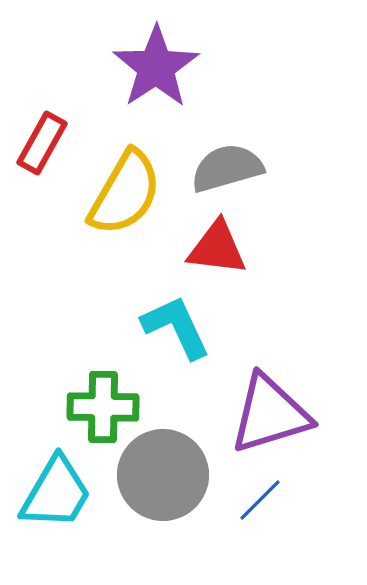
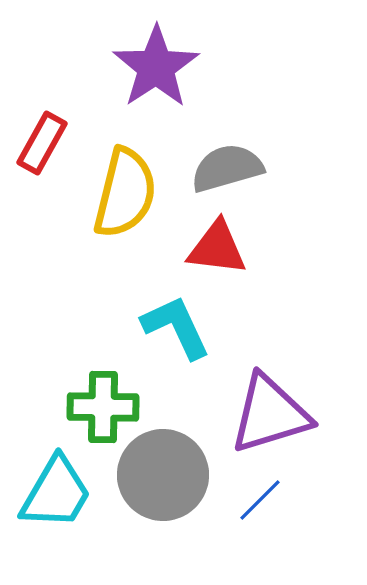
yellow semicircle: rotated 16 degrees counterclockwise
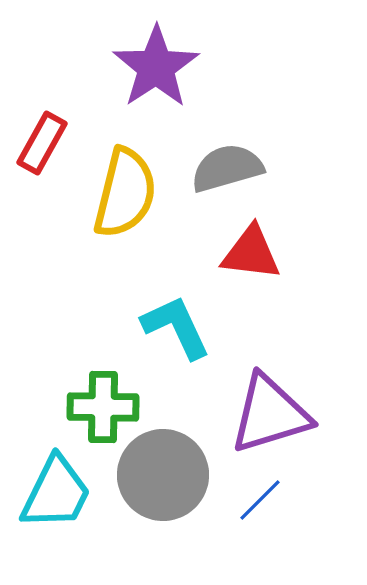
red triangle: moved 34 px right, 5 px down
cyan trapezoid: rotated 4 degrees counterclockwise
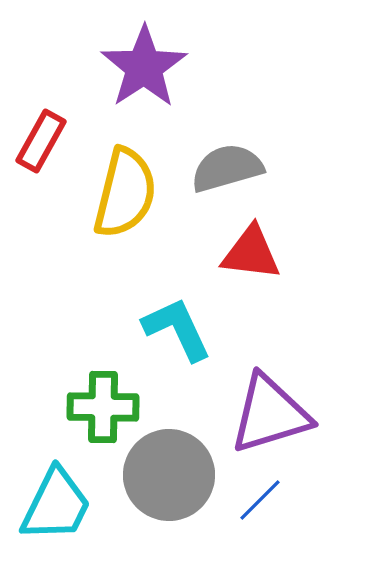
purple star: moved 12 px left
red rectangle: moved 1 px left, 2 px up
cyan L-shape: moved 1 px right, 2 px down
gray circle: moved 6 px right
cyan trapezoid: moved 12 px down
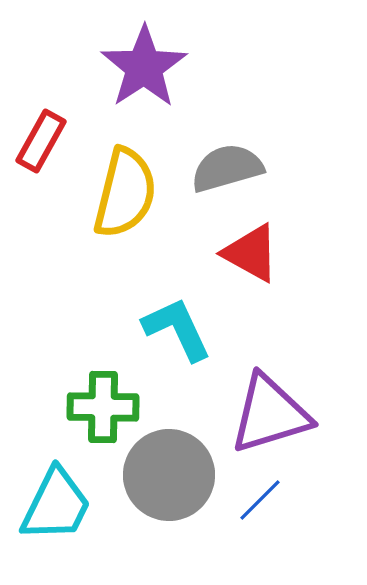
red triangle: rotated 22 degrees clockwise
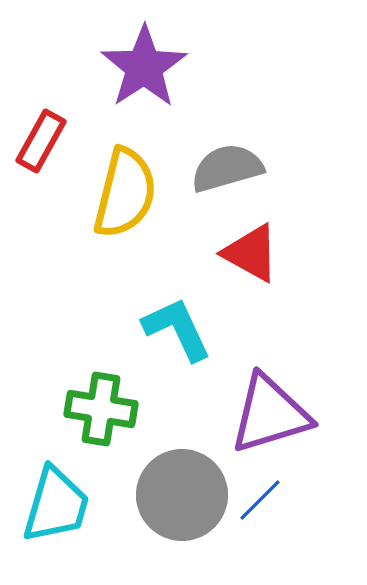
green cross: moved 2 px left, 2 px down; rotated 8 degrees clockwise
gray circle: moved 13 px right, 20 px down
cyan trapezoid: rotated 10 degrees counterclockwise
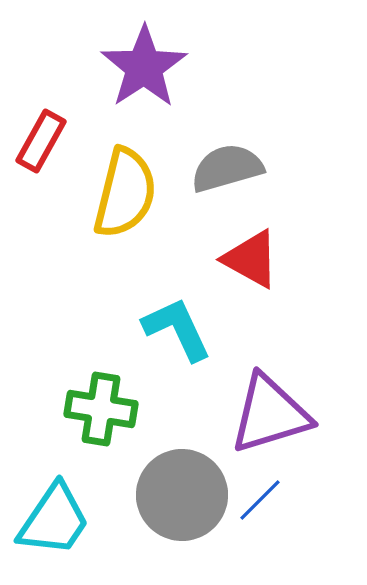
red triangle: moved 6 px down
cyan trapezoid: moved 2 px left, 15 px down; rotated 18 degrees clockwise
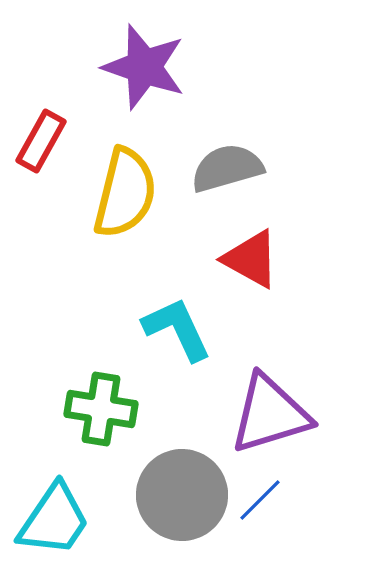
purple star: rotated 20 degrees counterclockwise
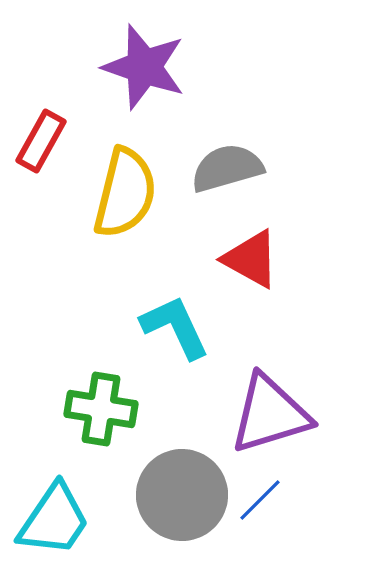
cyan L-shape: moved 2 px left, 2 px up
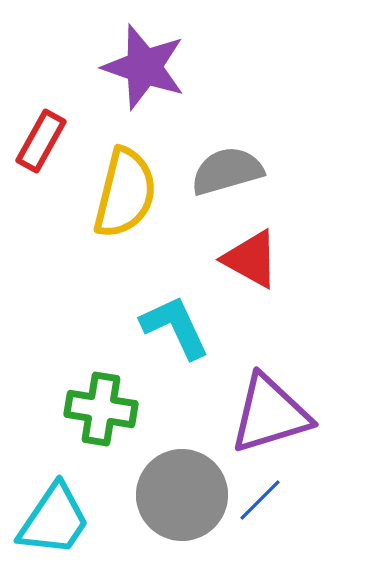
gray semicircle: moved 3 px down
